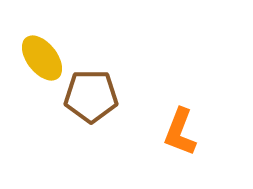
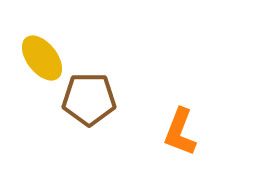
brown pentagon: moved 2 px left, 3 px down
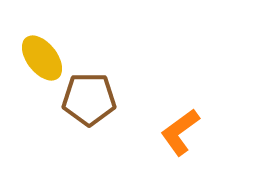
orange L-shape: rotated 33 degrees clockwise
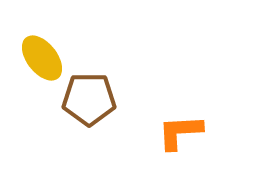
orange L-shape: rotated 33 degrees clockwise
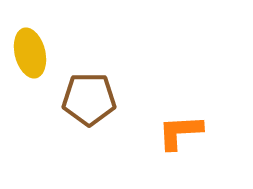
yellow ellipse: moved 12 px left, 5 px up; rotated 24 degrees clockwise
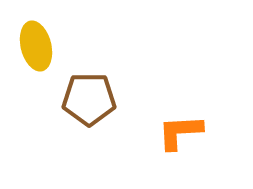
yellow ellipse: moved 6 px right, 7 px up
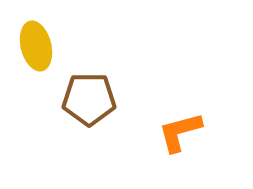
orange L-shape: rotated 12 degrees counterclockwise
